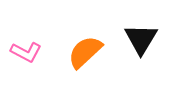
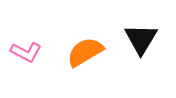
orange semicircle: rotated 12 degrees clockwise
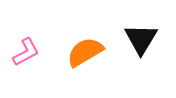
pink L-shape: rotated 56 degrees counterclockwise
